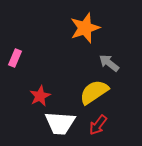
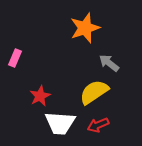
red arrow: rotated 30 degrees clockwise
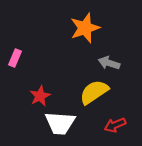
gray arrow: rotated 20 degrees counterclockwise
red arrow: moved 17 px right
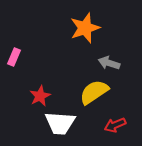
pink rectangle: moved 1 px left, 1 px up
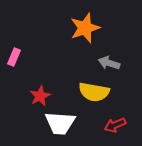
yellow semicircle: rotated 136 degrees counterclockwise
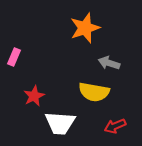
red star: moved 6 px left
red arrow: moved 1 px down
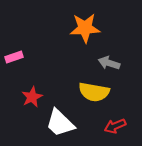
orange star: rotated 16 degrees clockwise
pink rectangle: rotated 48 degrees clockwise
red star: moved 2 px left, 1 px down
white trapezoid: rotated 40 degrees clockwise
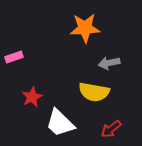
gray arrow: rotated 30 degrees counterclockwise
red arrow: moved 4 px left, 3 px down; rotated 15 degrees counterclockwise
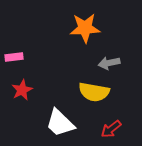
pink rectangle: rotated 12 degrees clockwise
red star: moved 10 px left, 7 px up
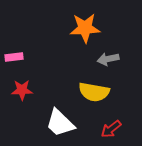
gray arrow: moved 1 px left, 4 px up
red star: rotated 25 degrees clockwise
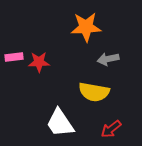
orange star: moved 1 px right, 1 px up
red star: moved 17 px right, 28 px up
white trapezoid: rotated 12 degrees clockwise
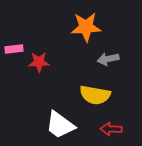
pink rectangle: moved 8 px up
yellow semicircle: moved 1 px right, 3 px down
white trapezoid: moved 2 px down; rotated 20 degrees counterclockwise
red arrow: rotated 40 degrees clockwise
